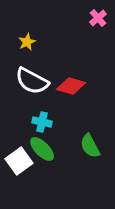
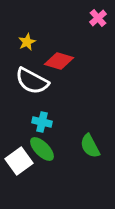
red diamond: moved 12 px left, 25 px up
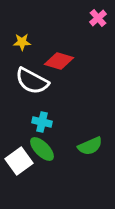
yellow star: moved 5 px left; rotated 24 degrees clockwise
green semicircle: rotated 85 degrees counterclockwise
